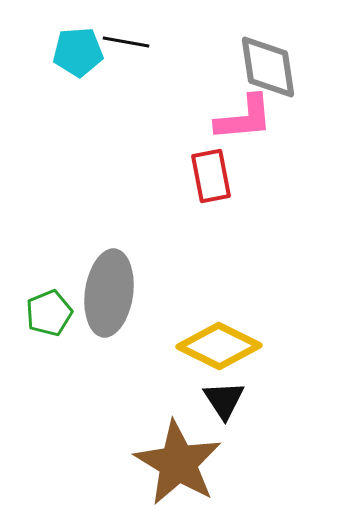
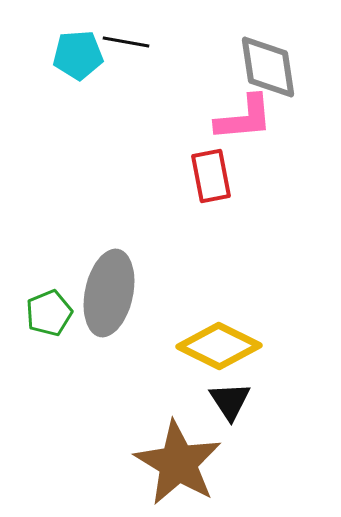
cyan pentagon: moved 3 px down
gray ellipse: rotated 4 degrees clockwise
black triangle: moved 6 px right, 1 px down
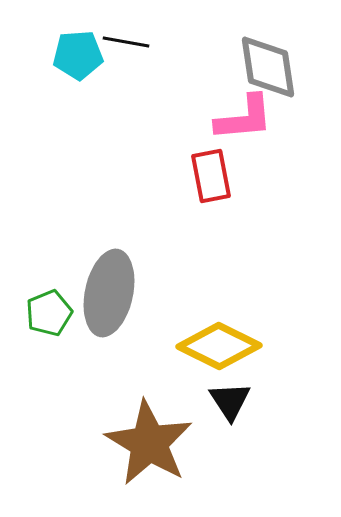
brown star: moved 29 px left, 20 px up
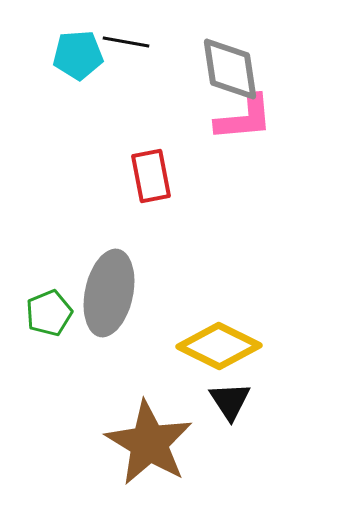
gray diamond: moved 38 px left, 2 px down
red rectangle: moved 60 px left
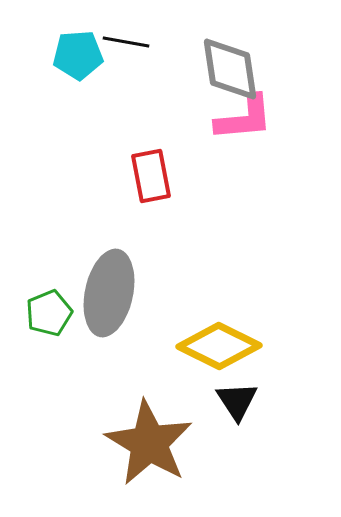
black triangle: moved 7 px right
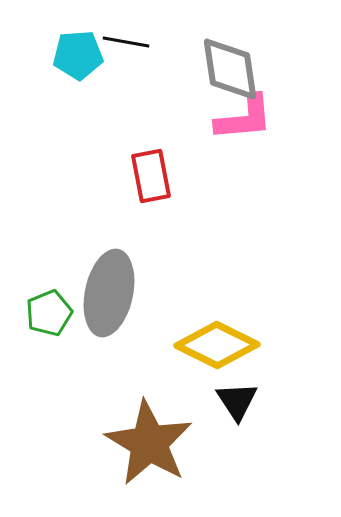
yellow diamond: moved 2 px left, 1 px up
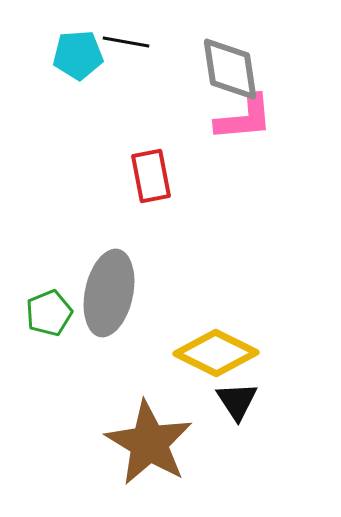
yellow diamond: moved 1 px left, 8 px down
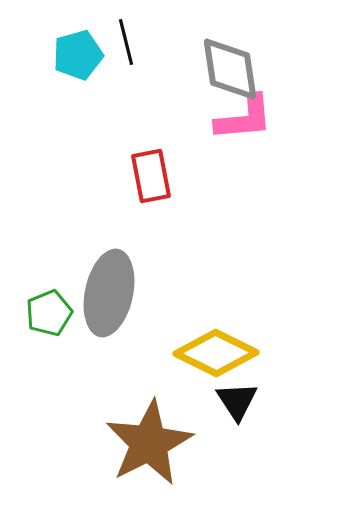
black line: rotated 66 degrees clockwise
cyan pentagon: rotated 12 degrees counterclockwise
brown star: rotated 14 degrees clockwise
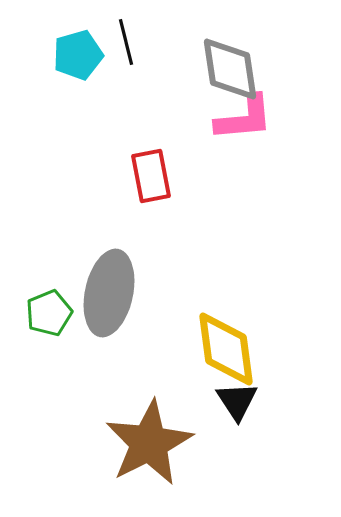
yellow diamond: moved 10 px right, 4 px up; rotated 56 degrees clockwise
